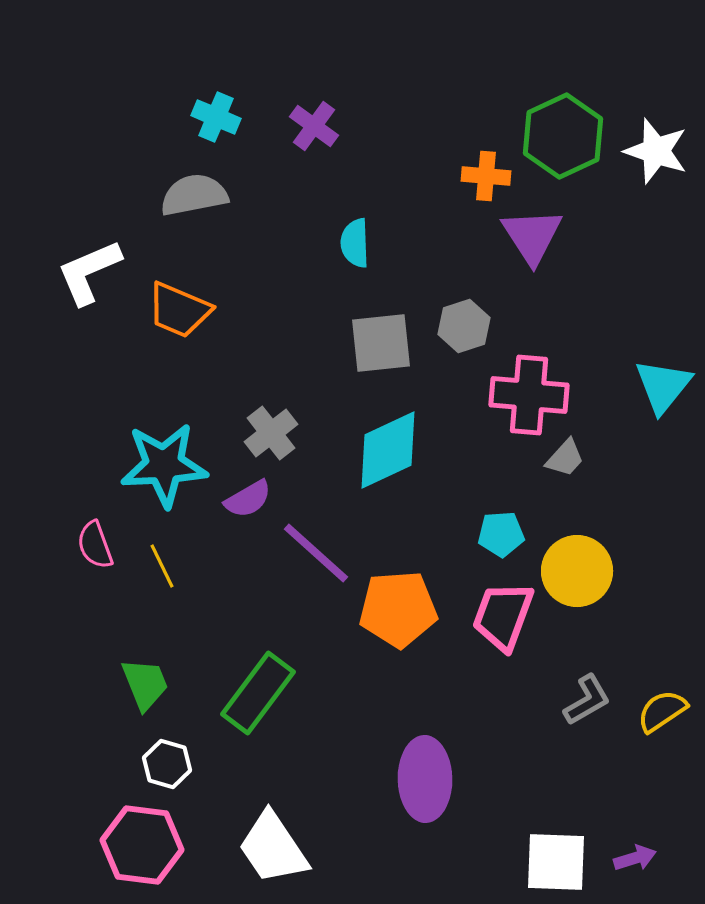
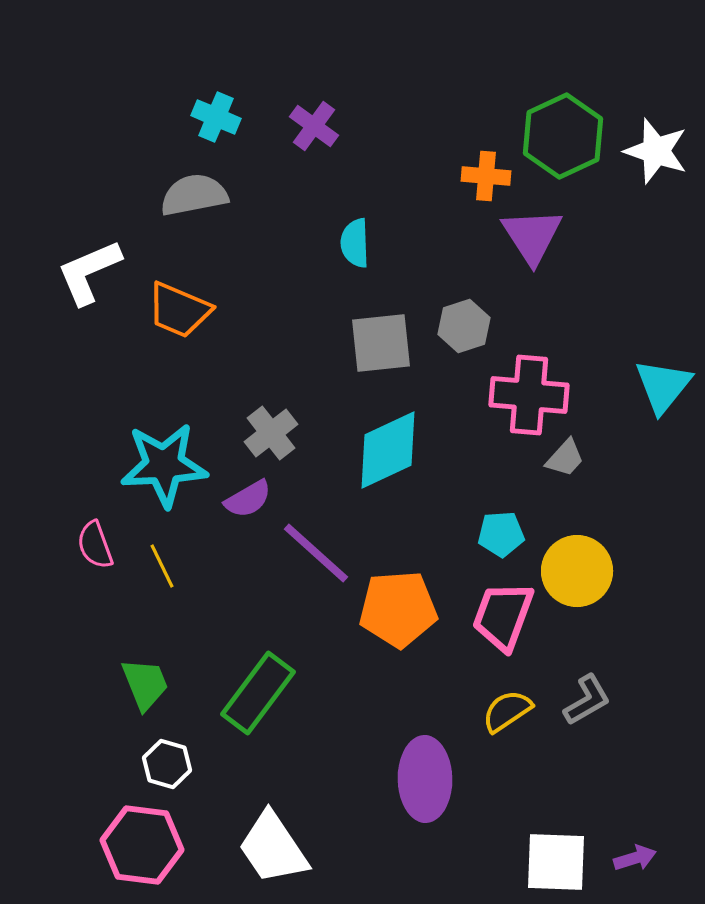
yellow semicircle: moved 155 px left
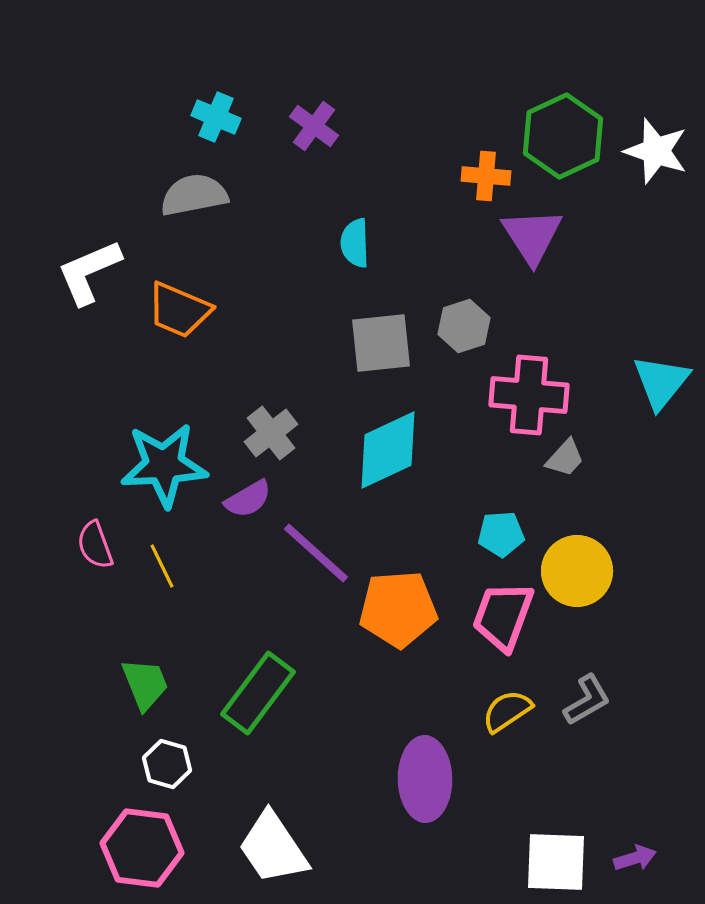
cyan triangle: moved 2 px left, 4 px up
pink hexagon: moved 3 px down
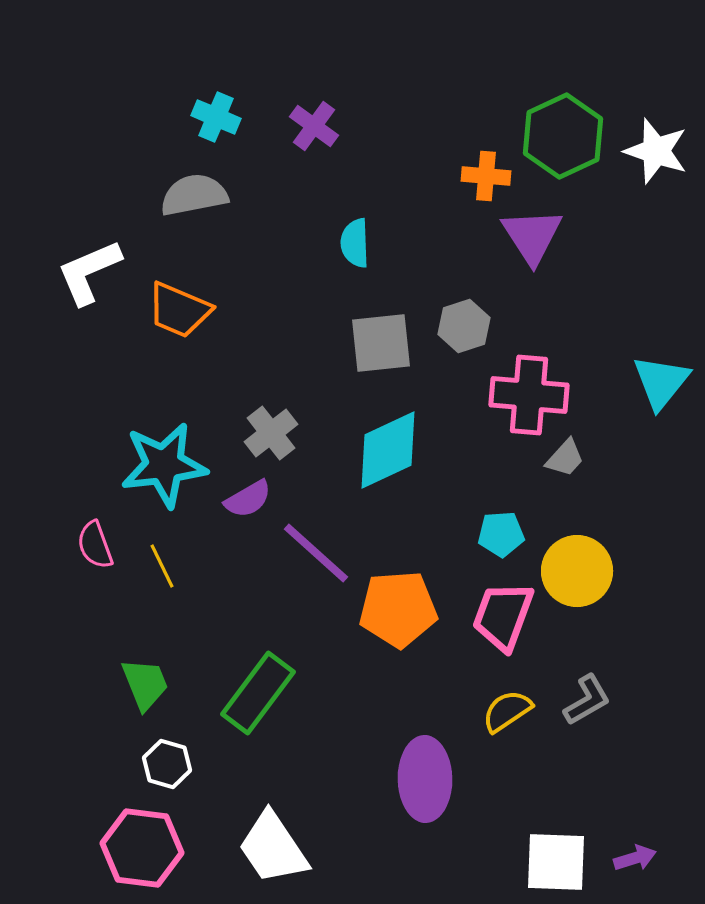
cyan star: rotated 4 degrees counterclockwise
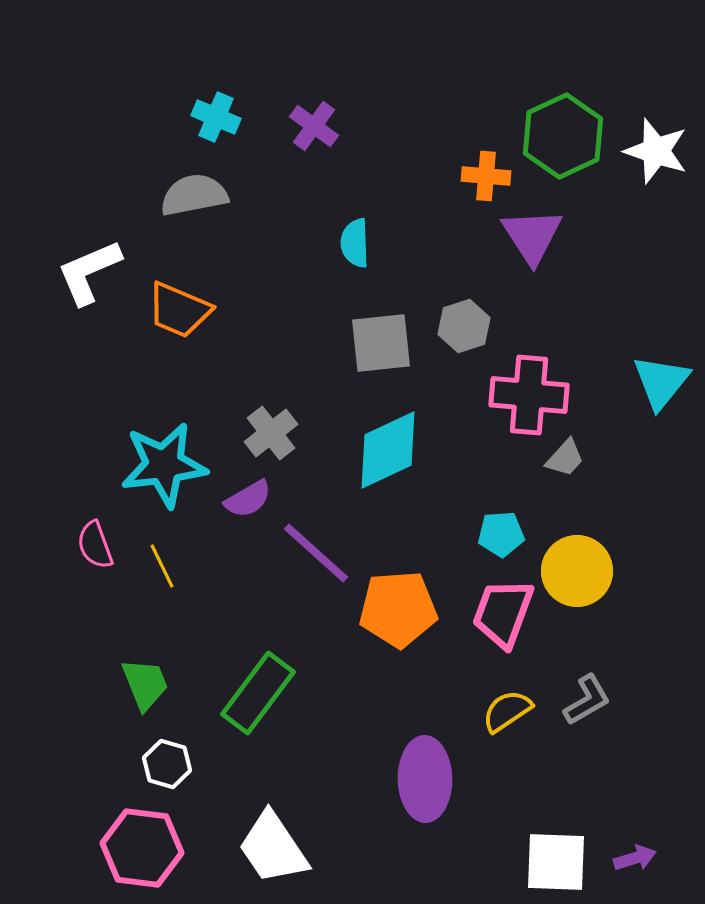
pink trapezoid: moved 3 px up
